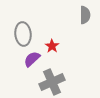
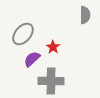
gray ellipse: rotated 45 degrees clockwise
red star: moved 1 px right, 1 px down
gray cross: moved 1 px left, 1 px up; rotated 25 degrees clockwise
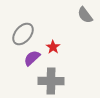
gray semicircle: rotated 144 degrees clockwise
purple semicircle: moved 1 px up
